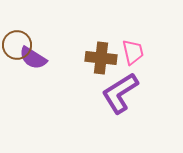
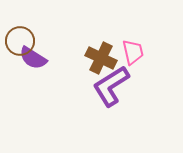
brown circle: moved 3 px right, 4 px up
brown cross: rotated 20 degrees clockwise
purple L-shape: moved 9 px left, 7 px up
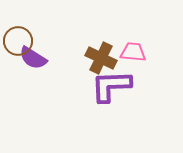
brown circle: moved 2 px left
pink trapezoid: rotated 72 degrees counterclockwise
purple L-shape: rotated 30 degrees clockwise
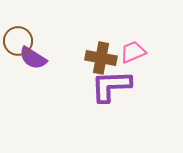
pink trapezoid: rotated 28 degrees counterclockwise
brown cross: rotated 16 degrees counterclockwise
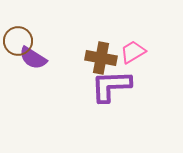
pink trapezoid: rotated 8 degrees counterclockwise
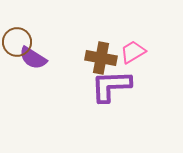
brown circle: moved 1 px left, 1 px down
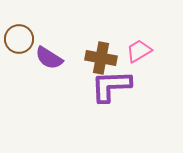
brown circle: moved 2 px right, 3 px up
pink trapezoid: moved 6 px right, 1 px up
purple semicircle: moved 16 px right
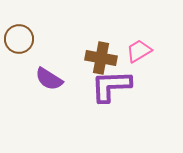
purple semicircle: moved 21 px down
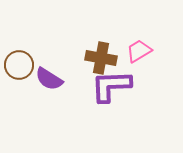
brown circle: moved 26 px down
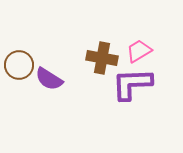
brown cross: moved 1 px right
purple L-shape: moved 21 px right, 2 px up
